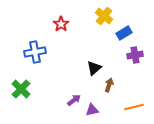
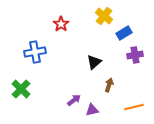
black triangle: moved 6 px up
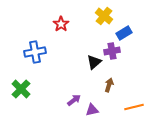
purple cross: moved 23 px left, 4 px up
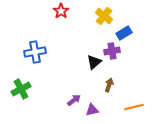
red star: moved 13 px up
green cross: rotated 18 degrees clockwise
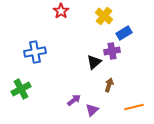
purple triangle: rotated 32 degrees counterclockwise
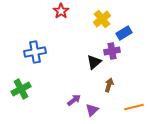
yellow cross: moved 2 px left, 3 px down; rotated 12 degrees clockwise
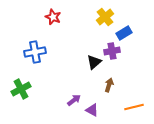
red star: moved 8 px left, 6 px down; rotated 14 degrees counterclockwise
yellow cross: moved 3 px right, 2 px up
purple triangle: rotated 48 degrees counterclockwise
